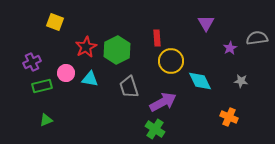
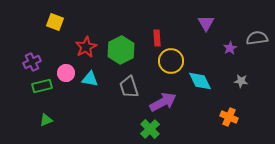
green hexagon: moved 4 px right
green cross: moved 5 px left; rotated 12 degrees clockwise
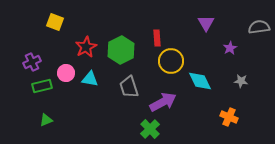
gray semicircle: moved 2 px right, 11 px up
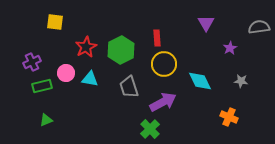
yellow square: rotated 12 degrees counterclockwise
yellow circle: moved 7 px left, 3 px down
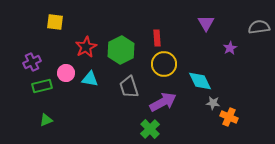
gray star: moved 28 px left, 22 px down
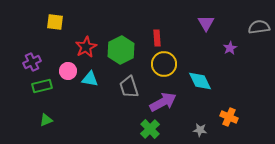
pink circle: moved 2 px right, 2 px up
gray star: moved 13 px left, 27 px down
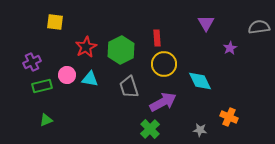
pink circle: moved 1 px left, 4 px down
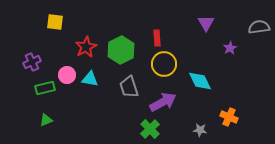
green rectangle: moved 3 px right, 2 px down
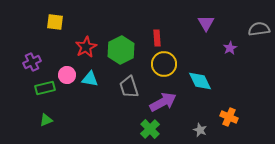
gray semicircle: moved 2 px down
gray star: rotated 16 degrees clockwise
